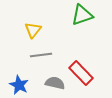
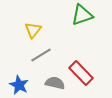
gray line: rotated 25 degrees counterclockwise
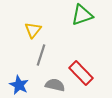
gray line: rotated 40 degrees counterclockwise
gray semicircle: moved 2 px down
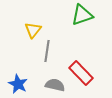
gray line: moved 6 px right, 4 px up; rotated 10 degrees counterclockwise
blue star: moved 1 px left, 1 px up
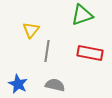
yellow triangle: moved 2 px left
red rectangle: moved 9 px right, 20 px up; rotated 35 degrees counterclockwise
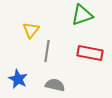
blue star: moved 5 px up
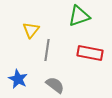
green triangle: moved 3 px left, 1 px down
gray line: moved 1 px up
gray semicircle: rotated 24 degrees clockwise
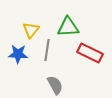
green triangle: moved 11 px left, 11 px down; rotated 15 degrees clockwise
red rectangle: rotated 15 degrees clockwise
blue star: moved 25 px up; rotated 24 degrees counterclockwise
gray semicircle: rotated 24 degrees clockwise
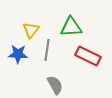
green triangle: moved 3 px right
red rectangle: moved 2 px left, 3 px down
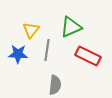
green triangle: rotated 20 degrees counterclockwise
gray semicircle: rotated 36 degrees clockwise
